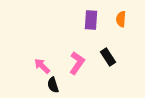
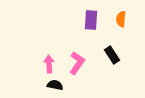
black rectangle: moved 4 px right, 2 px up
pink arrow: moved 7 px right, 2 px up; rotated 42 degrees clockwise
black semicircle: moved 2 px right; rotated 119 degrees clockwise
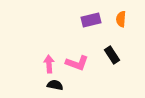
purple rectangle: rotated 72 degrees clockwise
pink L-shape: rotated 75 degrees clockwise
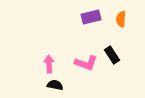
purple rectangle: moved 3 px up
pink L-shape: moved 9 px right
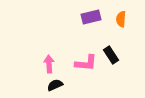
black rectangle: moved 1 px left
pink L-shape: rotated 15 degrees counterclockwise
black semicircle: rotated 35 degrees counterclockwise
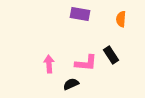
purple rectangle: moved 11 px left, 3 px up; rotated 24 degrees clockwise
black semicircle: moved 16 px right, 1 px up
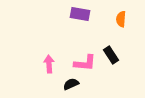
pink L-shape: moved 1 px left
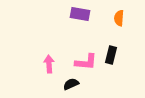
orange semicircle: moved 2 px left, 1 px up
black rectangle: rotated 48 degrees clockwise
pink L-shape: moved 1 px right, 1 px up
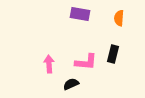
black rectangle: moved 2 px right, 1 px up
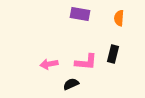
pink arrow: rotated 96 degrees counterclockwise
